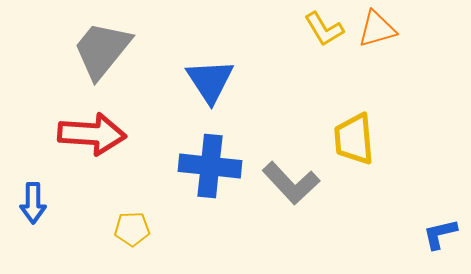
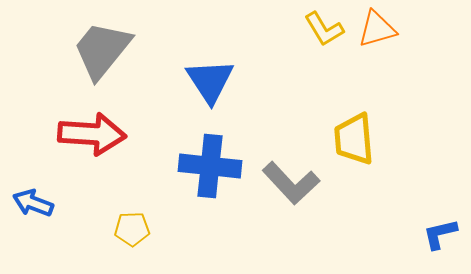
blue arrow: rotated 111 degrees clockwise
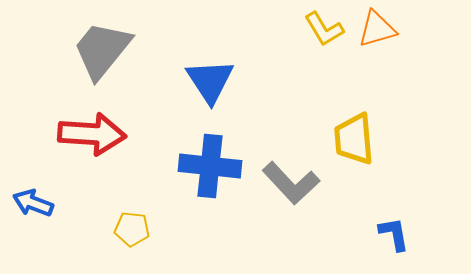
yellow pentagon: rotated 8 degrees clockwise
blue L-shape: moved 46 px left; rotated 93 degrees clockwise
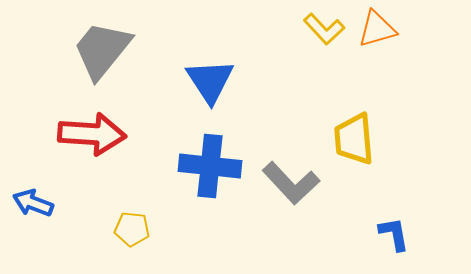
yellow L-shape: rotated 12 degrees counterclockwise
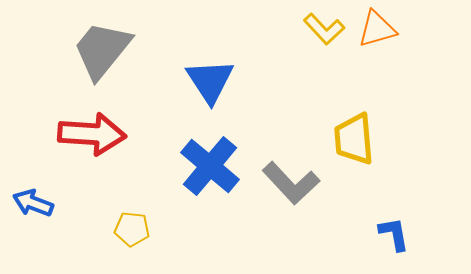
blue cross: rotated 34 degrees clockwise
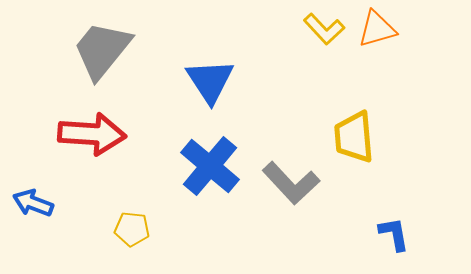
yellow trapezoid: moved 2 px up
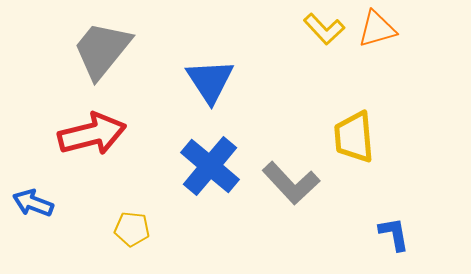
red arrow: rotated 18 degrees counterclockwise
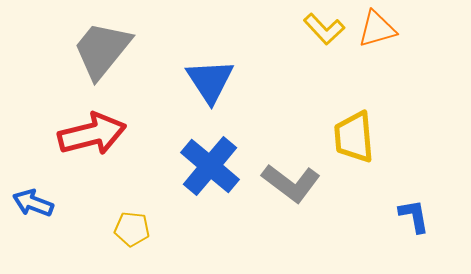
gray L-shape: rotated 10 degrees counterclockwise
blue L-shape: moved 20 px right, 18 px up
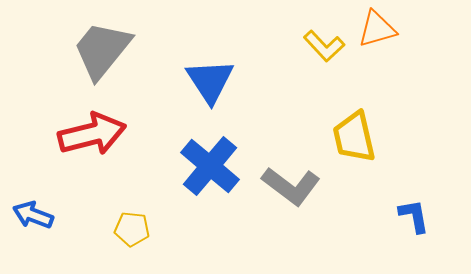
yellow L-shape: moved 17 px down
yellow trapezoid: rotated 8 degrees counterclockwise
gray L-shape: moved 3 px down
blue arrow: moved 12 px down
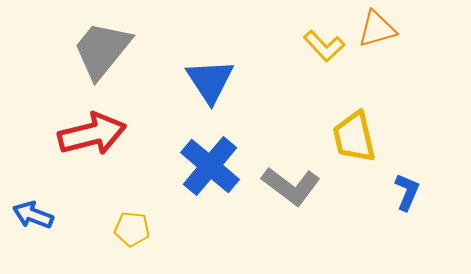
blue L-shape: moved 7 px left, 24 px up; rotated 33 degrees clockwise
